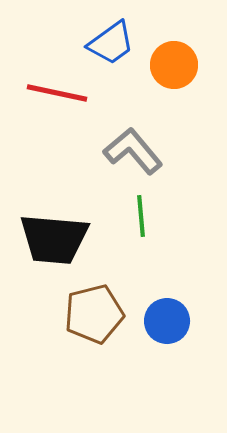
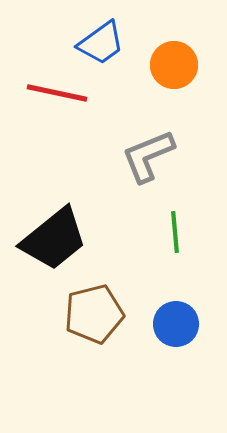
blue trapezoid: moved 10 px left
gray L-shape: moved 15 px right, 5 px down; rotated 72 degrees counterclockwise
green line: moved 34 px right, 16 px down
black trapezoid: rotated 44 degrees counterclockwise
blue circle: moved 9 px right, 3 px down
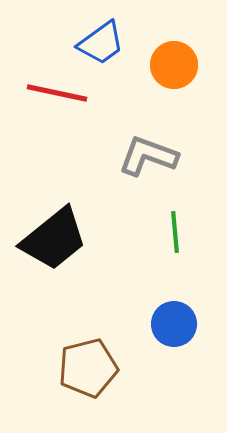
gray L-shape: rotated 42 degrees clockwise
brown pentagon: moved 6 px left, 54 px down
blue circle: moved 2 px left
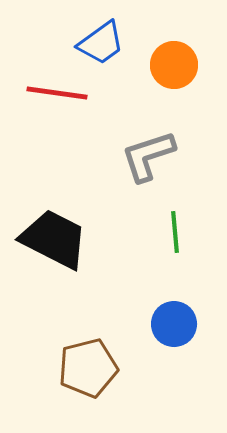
red line: rotated 4 degrees counterclockwise
gray L-shape: rotated 38 degrees counterclockwise
black trapezoid: rotated 114 degrees counterclockwise
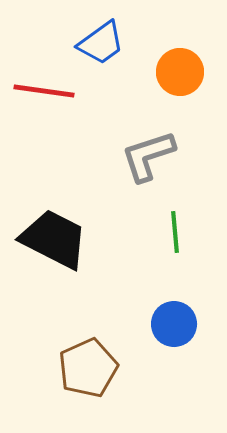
orange circle: moved 6 px right, 7 px down
red line: moved 13 px left, 2 px up
brown pentagon: rotated 10 degrees counterclockwise
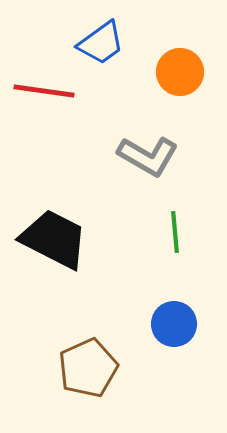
gray L-shape: rotated 132 degrees counterclockwise
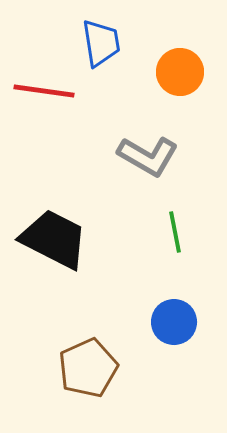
blue trapezoid: rotated 63 degrees counterclockwise
green line: rotated 6 degrees counterclockwise
blue circle: moved 2 px up
